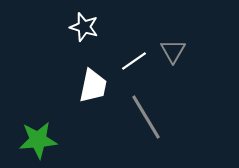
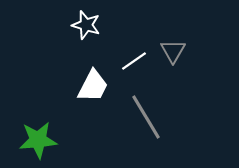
white star: moved 2 px right, 2 px up
white trapezoid: rotated 15 degrees clockwise
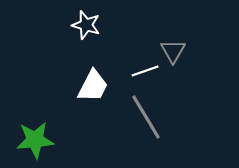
white line: moved 11 px right, 10 px down; rotated 16 degrees clockwise
green star: moved 3 px left
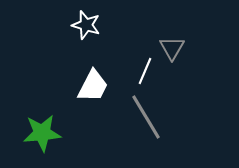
gray triangle: moved 1 px left, 3 px up
white line: rotated 48 degrees counterclockwise
green star: moved 7 px right, 7 px up
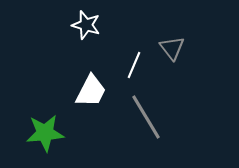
gray triangle: rotated 8 degrees counterclockwise
white line: moved 11 px left, 6 px up
white trapezoid: moved 2 px left, 5 px down
green star: moved 3 px right
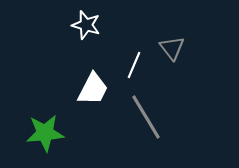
white trapezoid: moved 2 px right, 2 px up
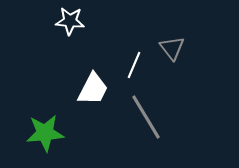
white star: moved 16 px left, 4 px up; rotated 12 degrees counterclockwise
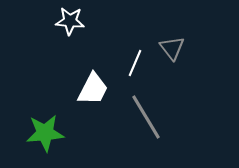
white line: moved 1 px right, 2 px up
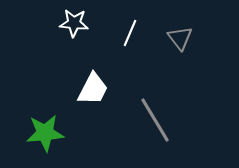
white star: moved 4 px right, 2 px down
gray triangle: moved 8 px right, 10 px up
white line: moved 5 px left, 30 px up
gray line: moved 9 px right, 3 px down
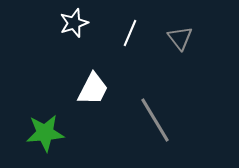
white star: rotated 24 degrees counterclockwise
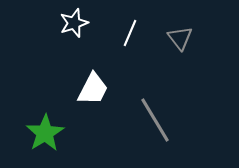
green star: rotated 27 degrees counterclockwise
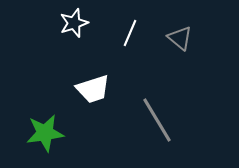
gray triangle: rotated 12 degrees counterclockwise
white trapezoid: rotated 45 degrees clockwise
gray line: moved 2 px right
green star: rotated 24 degrees clockwise
